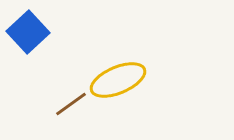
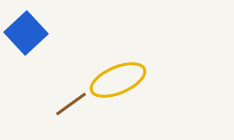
blue square: moved 2 px left, 1 px down
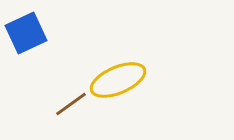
blue square: rotated 18 degrees clockwise
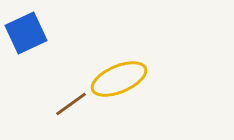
yellow ellipse: moved 1 px right, 1 px up
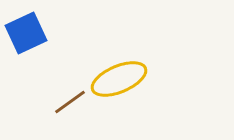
brown line: moved 1 px left, 2 px up
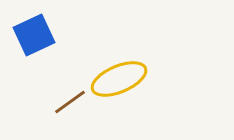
blue square: moved 8 px right, 2 px down
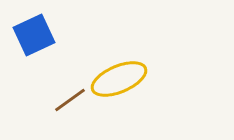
brown line: moved 2 px up
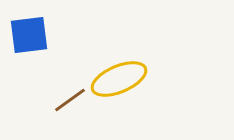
blue square: moved 5 px left; rotated 18 degrees clockwise
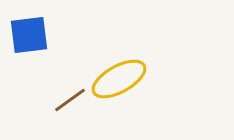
yellow ellipse: rotated 6 degrees counterclockwise
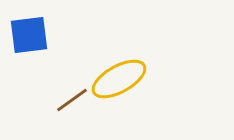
brown line: moved 2 px right
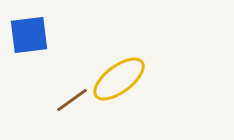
yellow ellipse: rotated 8 degrees counterclockwise
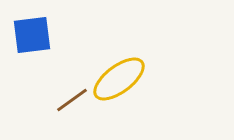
blue square: moved 3 px right
